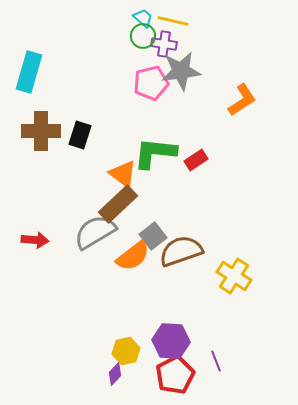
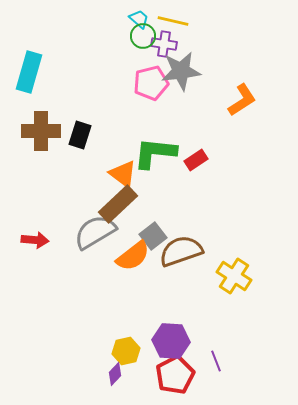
cyan trapezoid: moved 4 px left, 1 px down
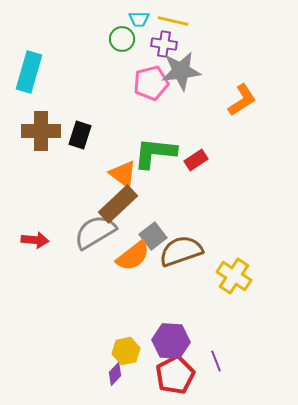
cyan trapezoid: rotated 140 degrees clockwise
green circle: moved 21 px left, 3 px down
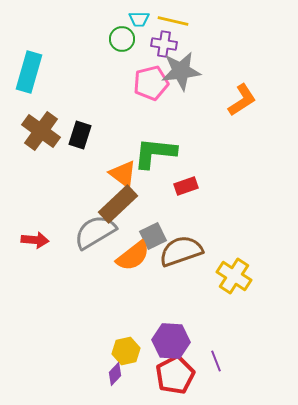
brown cross: rotated 36 degrees clockwise
red rectangle: moved 10 px left, 26 px down; rotated 15 degrees clockwise
gray square: rotated 12 degrees clockwise
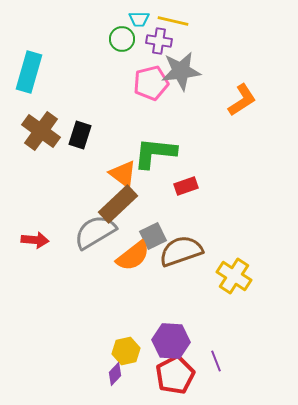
purple cross: moved 5 px left, 3 px up
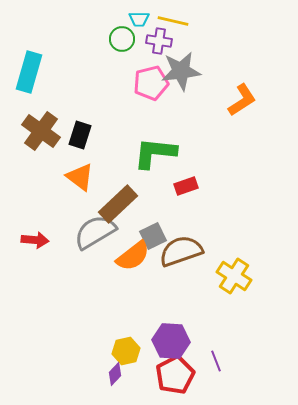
orange triangle: moved 43 px left, 3 px down
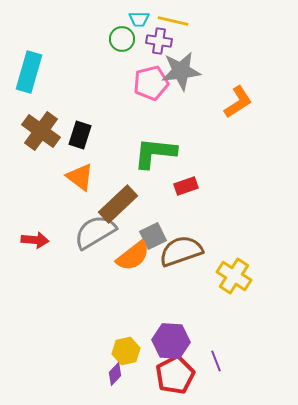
orange L-shape: moved 4 px left, 2 px down
